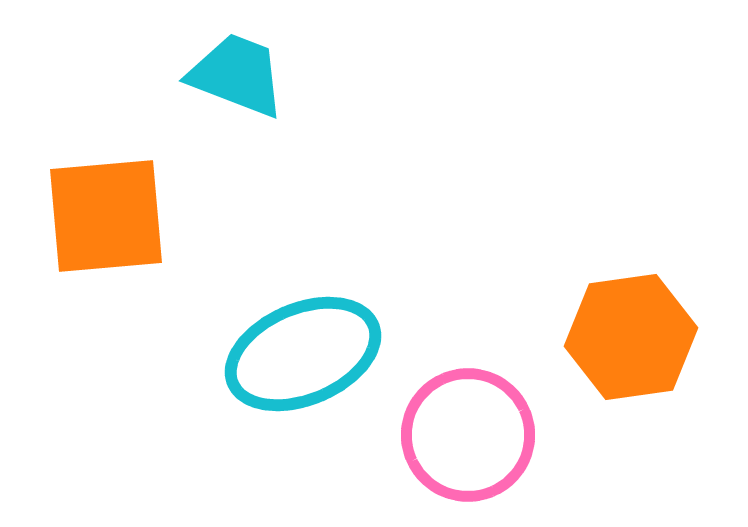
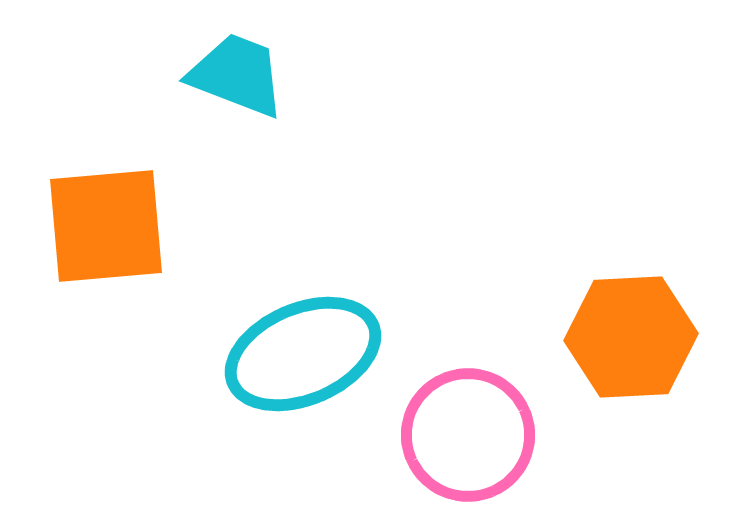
orange square: moved 10 px down
orange hexagon: rotated 5 degrees clockwise
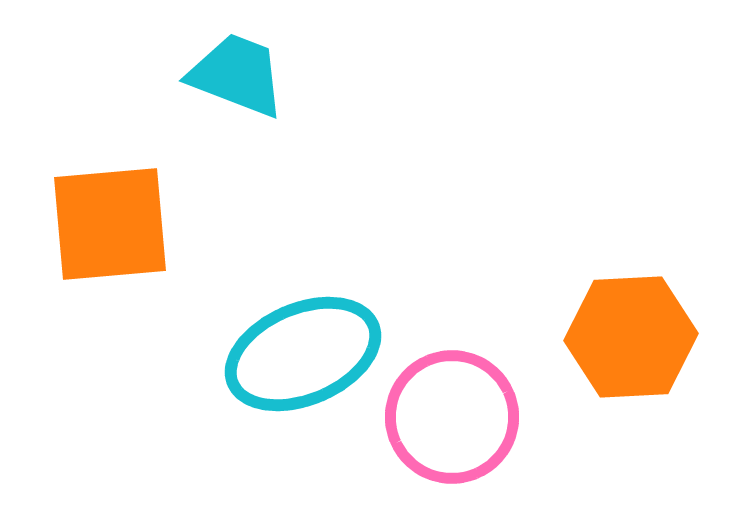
orange square: moved 4 px right, 2 px up
pink circle: moved 16 px left, 18 px up
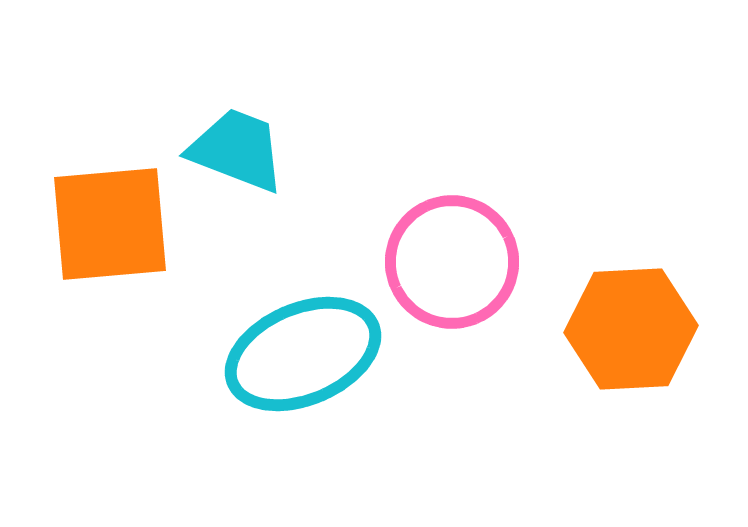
cyan trapezoid: moved 75 px down
orange hexagon: moved 8 px up
pink circle: moved 155 px up
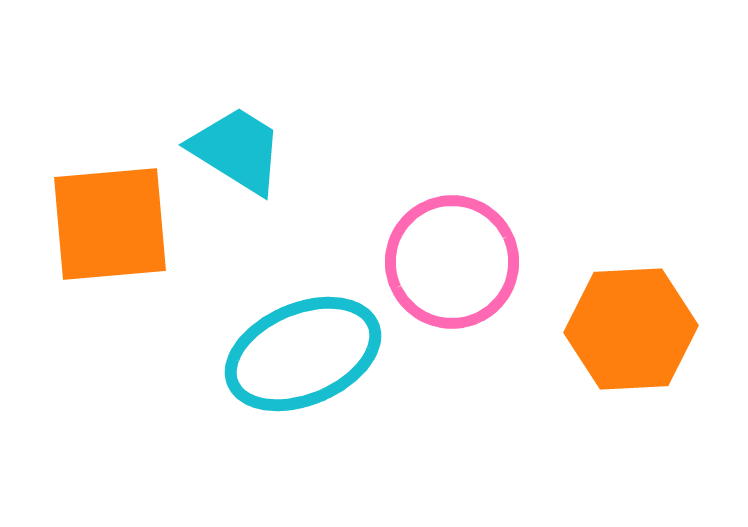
cyan trapezoid: rotated 11 degrees clockwise
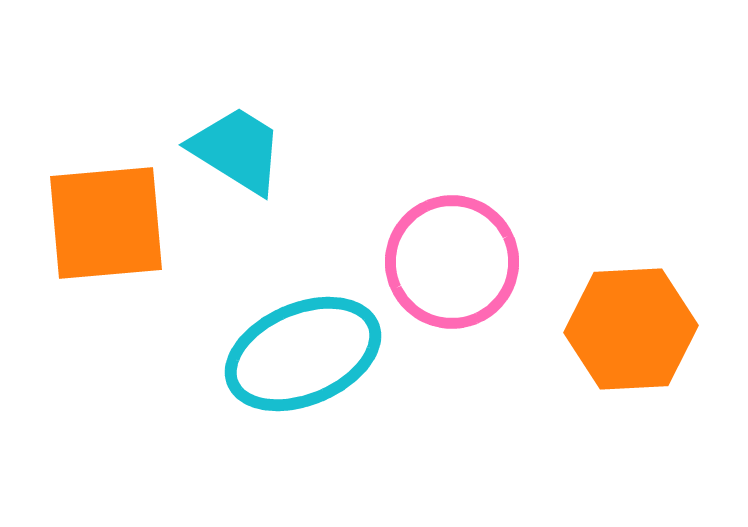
orange square: moved 4 px left, 1 px up
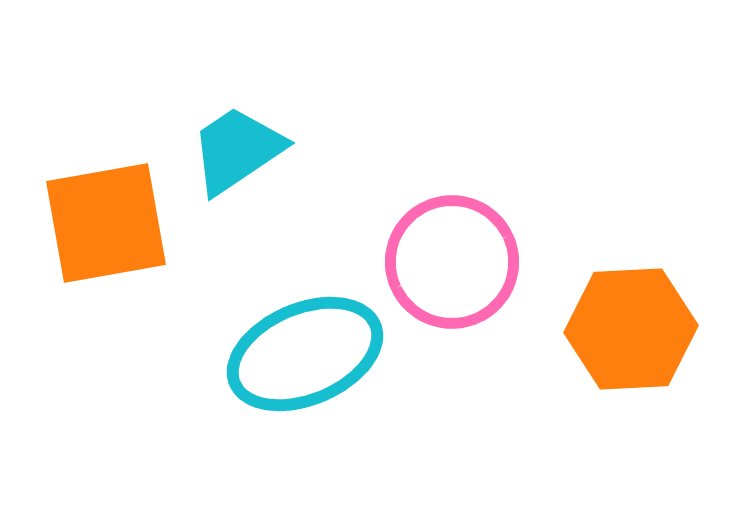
cyan trapezoid: rotated 66 degrees counterclockwise
orange square: rotated 5 degrees counterclockwise
cyan ellipse: moved 2 px right
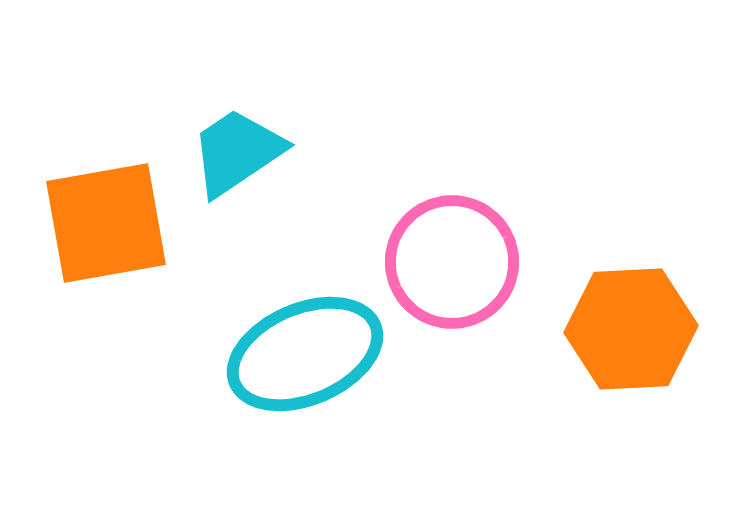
cyan trapezoid: moved 2 px down
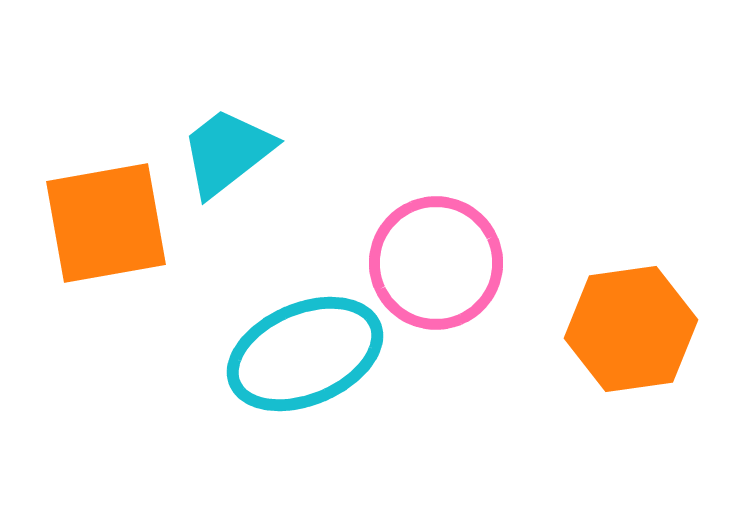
cyan trapezoid: moved 10 px left; rotated 4 degrees counterclockwise
pink circle: moved 16 px left, 1 px down
orange hexagon: rotated 5 degrees counterclockwise
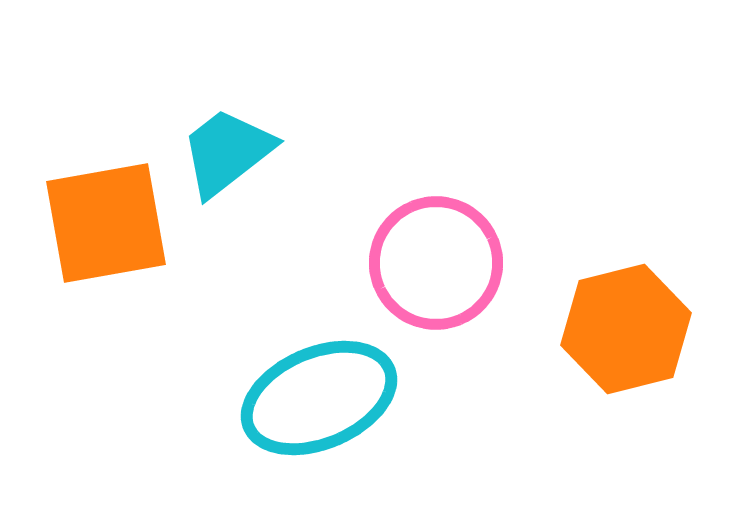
orange hexagon: moved 5 px left; rotated 6 degrees counterclockwise
cyan ellipse: moved 14 px right, 44 px down
